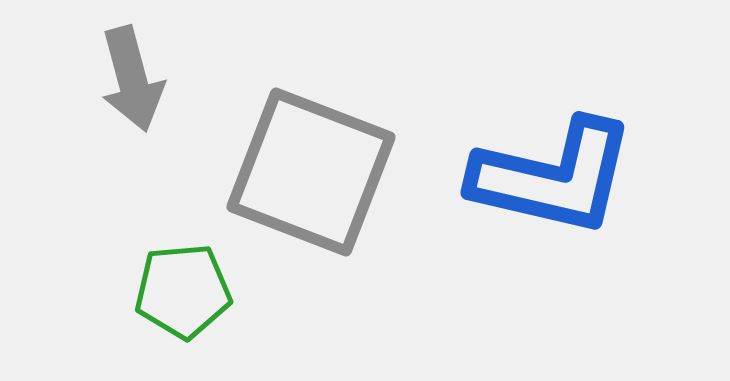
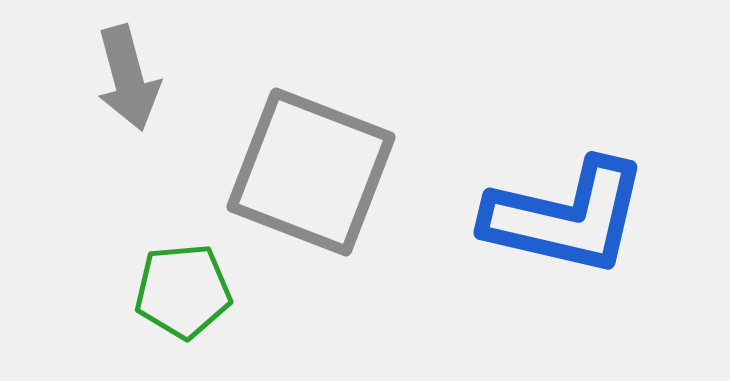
gray arrow: moved 4 px left, 1 px up
blue L-shape: moved 13 px right, 40 px down
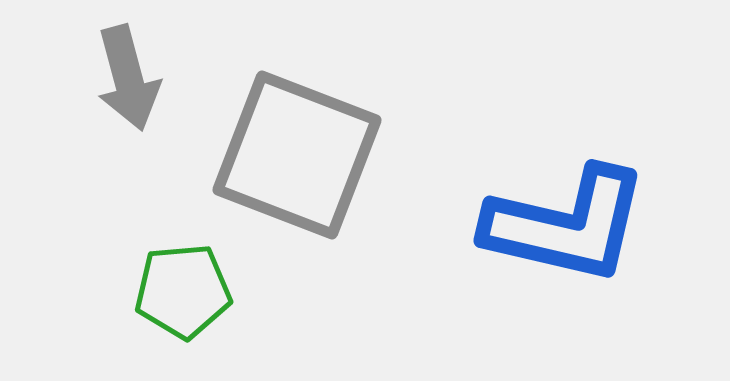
gray square: moved 14 px left, 17 px up
blue L-shape: moved 8 px down
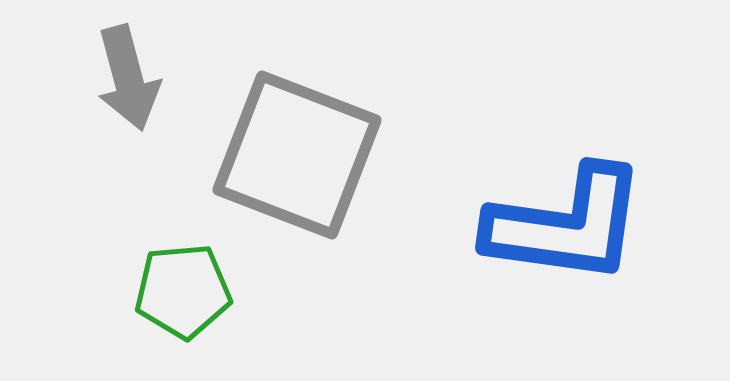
blue L-shape: rotated 5 degrees counterclockwise
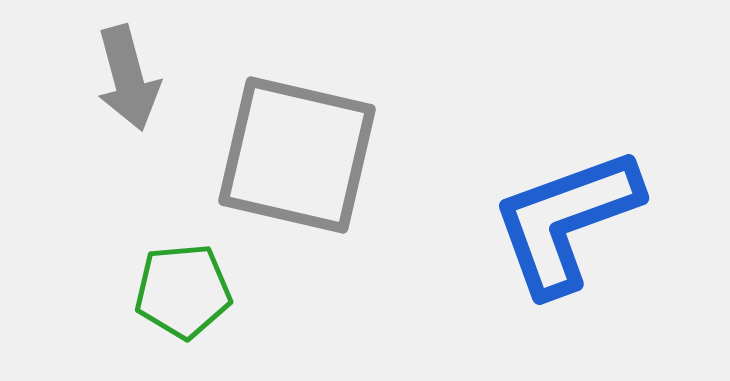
gray square: rotated 8 degrees counterclockwise
blue L-shape: moved 4 px up; rotated 152 degrees clockwise
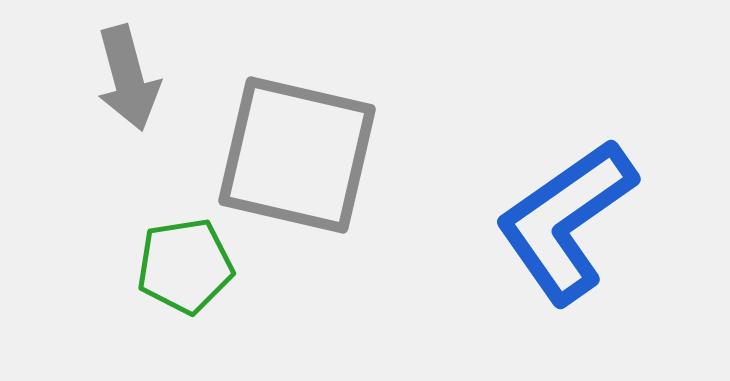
blue L-shape: rotated 15 degrees counterclockwise
green pentagon: moved 2 px right, 25 px up; rotated 4 degrees counterclockwise
